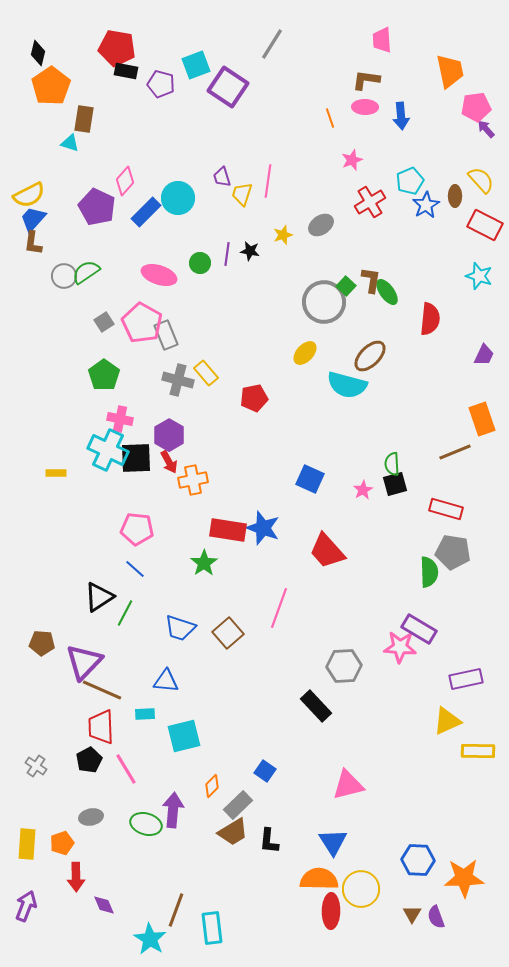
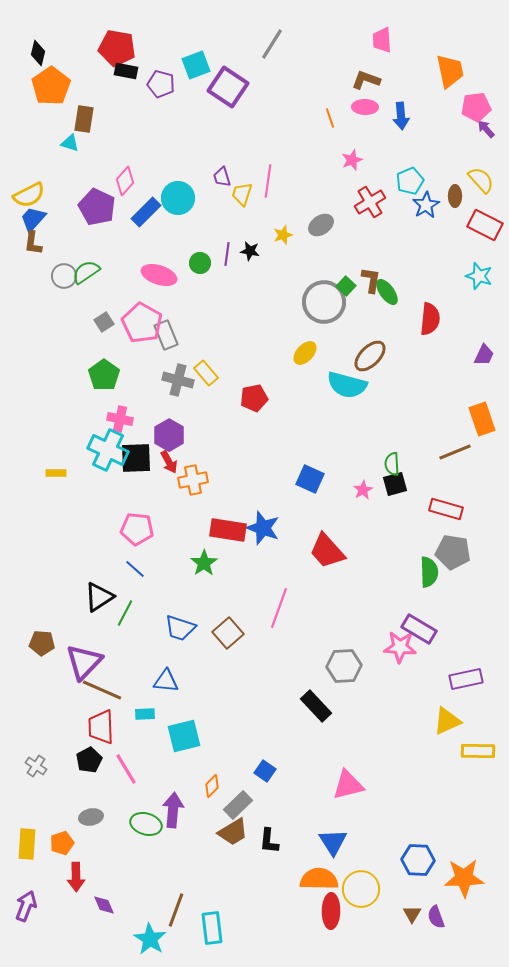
brown L-shape at (366, 80): rotated 12 degrees clockwise
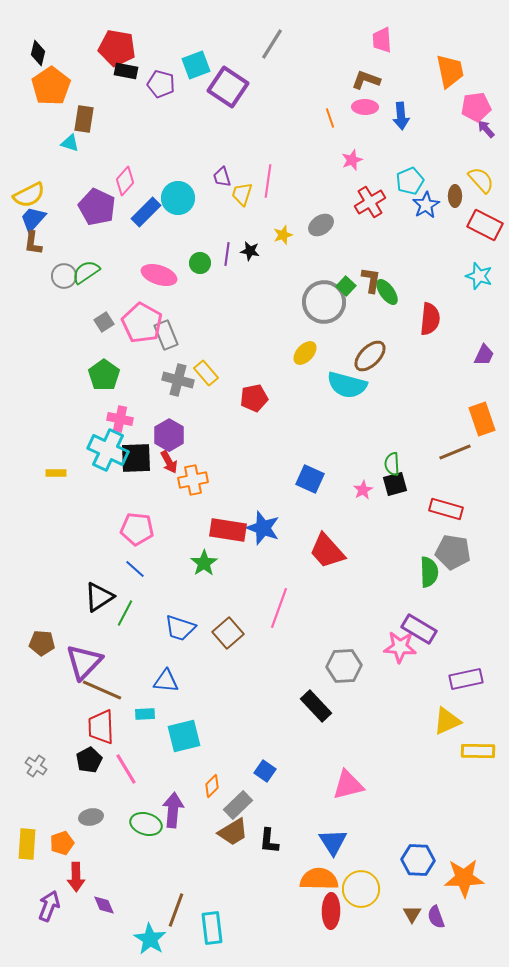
purple arrow at (26, 906): moved 23 px right
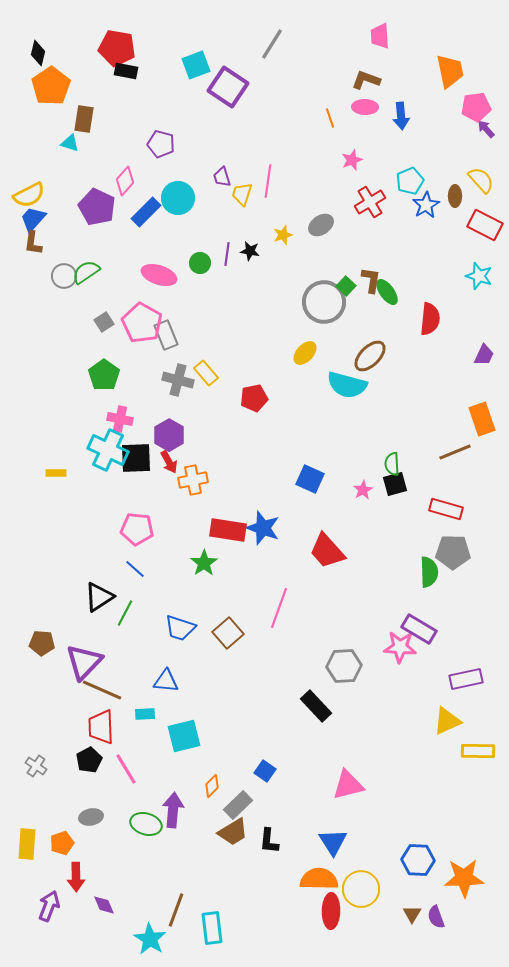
pink trapezoid at (382, 40): moved 2 px left, 4 px up
purple pentagon at (161, 84): moved 60 px down
gray pentagon at (453, 552): rotated 8 degrees counterclockwise
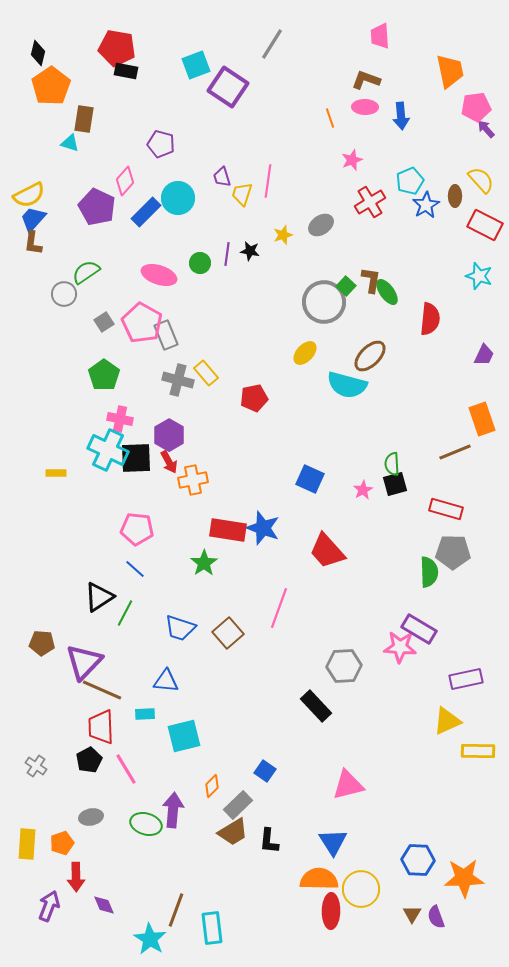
gray circle at (64, 276): moved 18 px down
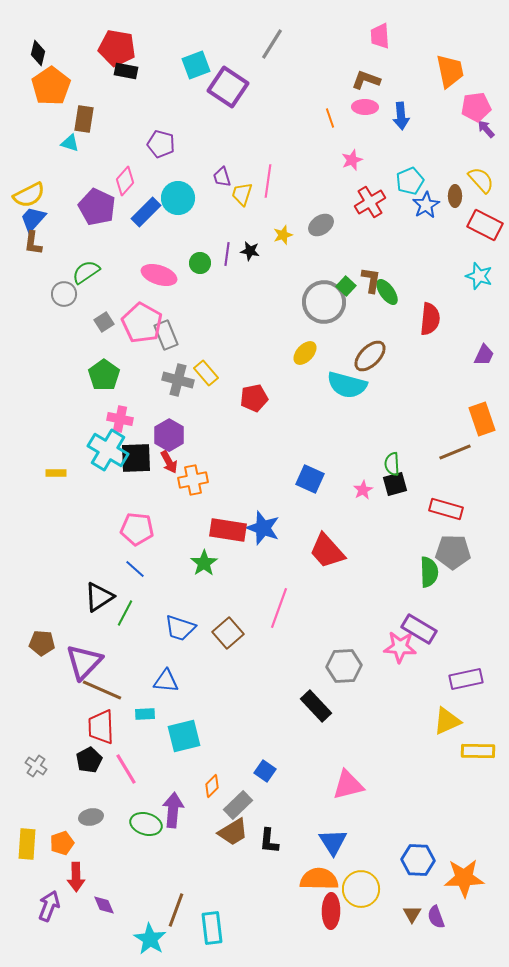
cyan cross at (108, 450): rotated 6 degrees clockwise
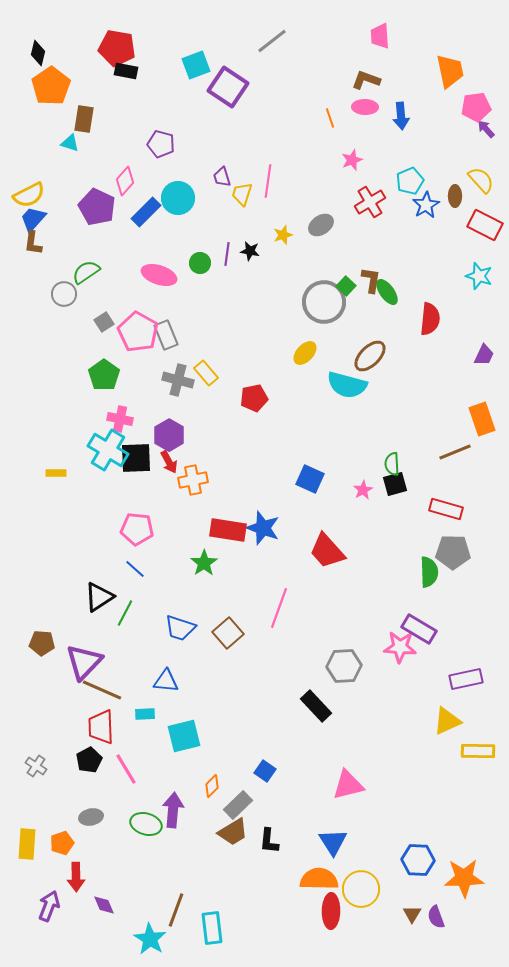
gray line at (272, 44): moved 3 px up; rotated 20 degrees clockwise
pink pentagon at (142, 323): moved 4 px left, 9 px down
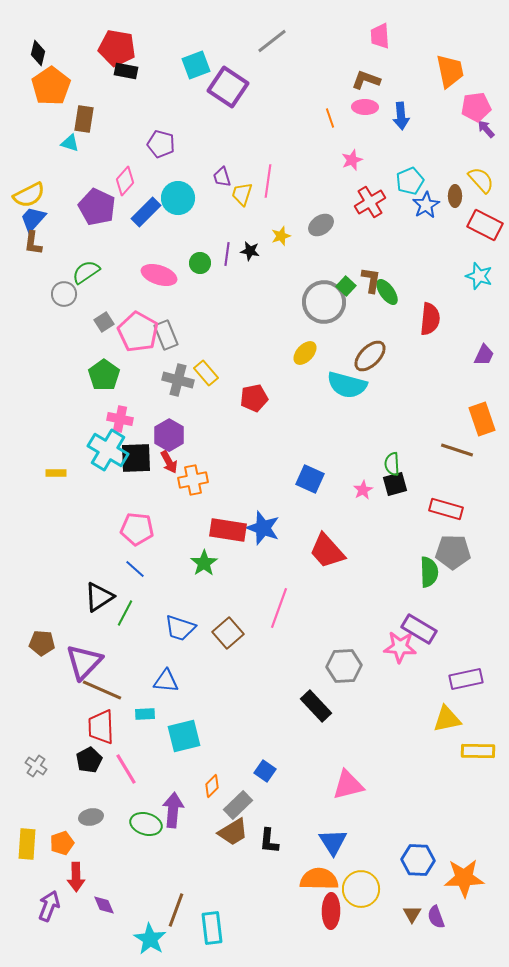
yellow star at (283, 235): moved 2 px left, 1 px down
brown line at (455, 452): moved 2 px right, 2 px up; rotated 40 degrees clockwise
yellow triangle at (447, 721): moved 2 px up; rotated 12 degrees clockwise
